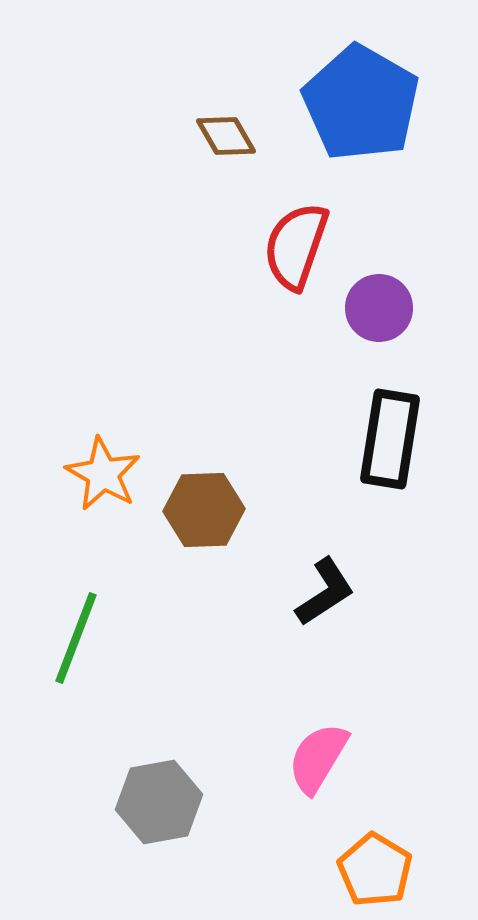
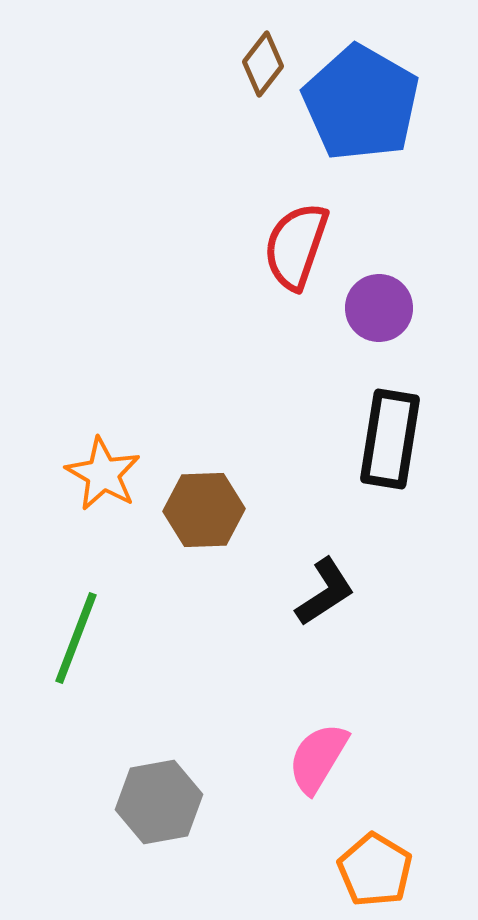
brown diamond: moved 37 px right, 72 px up; rotated 68 degrees clockwise
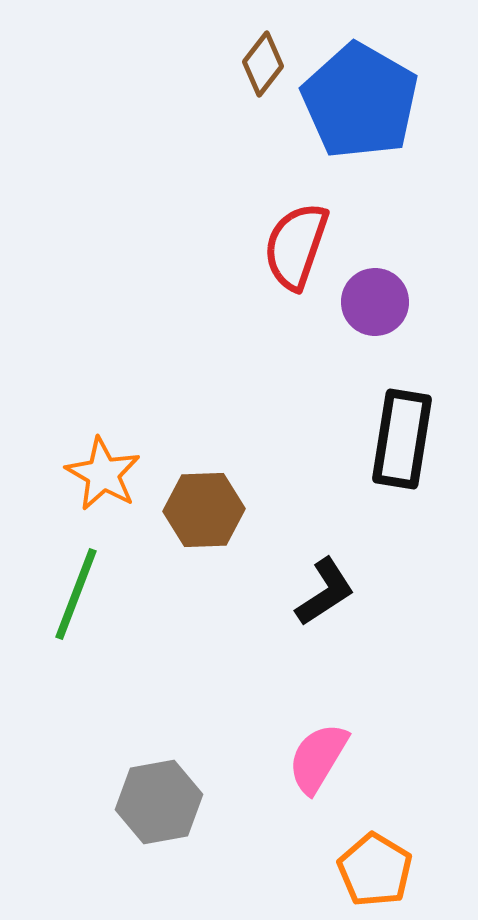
blue pentagon: moved 1 px left, 2 px up
purple circle: moved 4 px left, 6 px up
black rectangle: moved 12 px right
green line: moved 44 px up
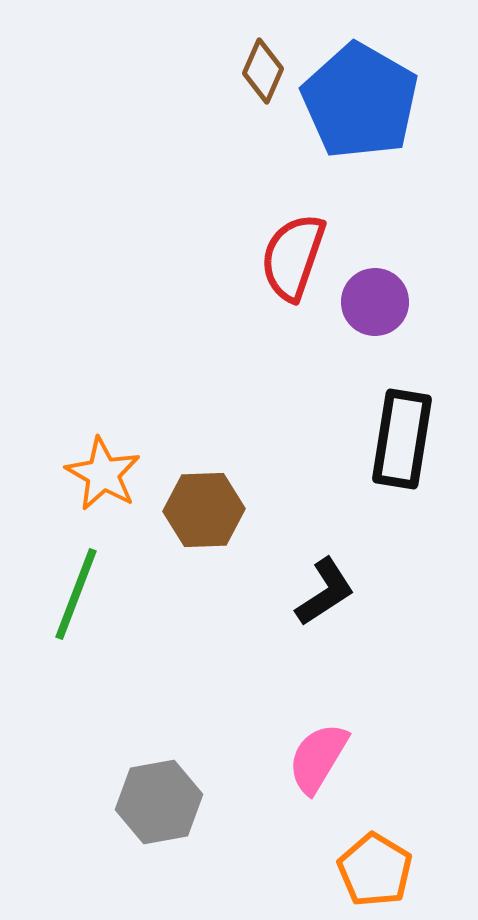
brown diamond: moved 7 px down; rotated 14 degrees counterclockwise
red semicircle: moved 3 px left, 11 px down
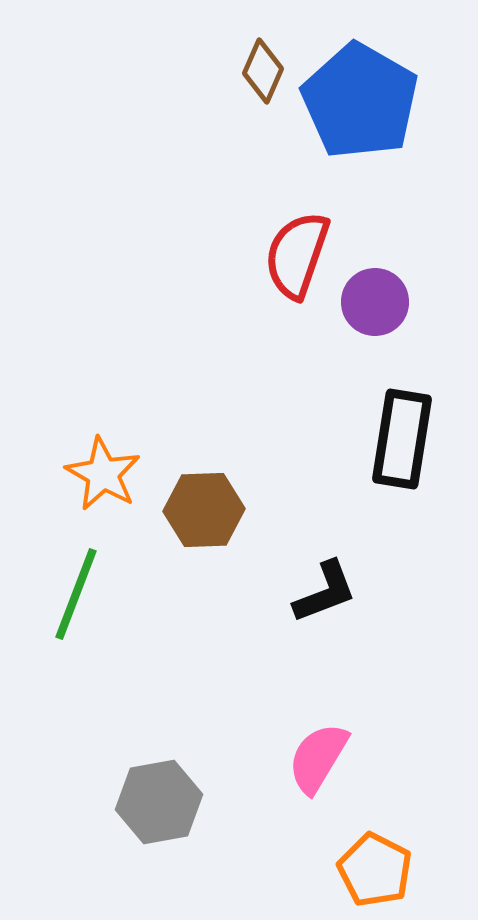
red semicircle: moved 4 px right, 2 px up
black L-shape: rotated 12 degrees clockwise
orange pentagon: rotated 4 degrees counterclockwise
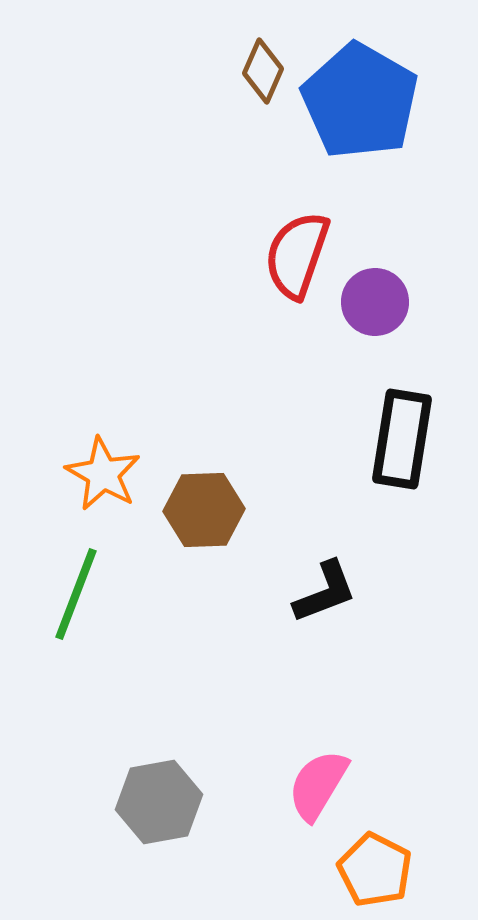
pink semicircle: moved 27 px down
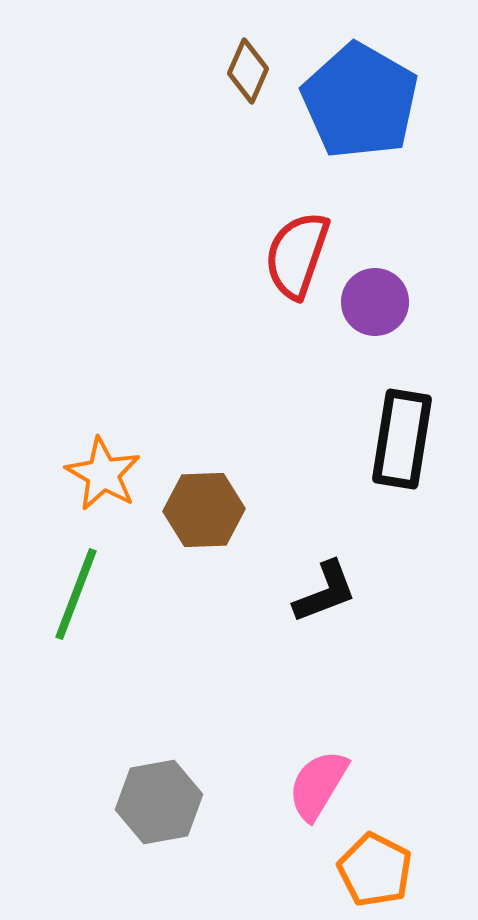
brown diamond: moved 15 px left
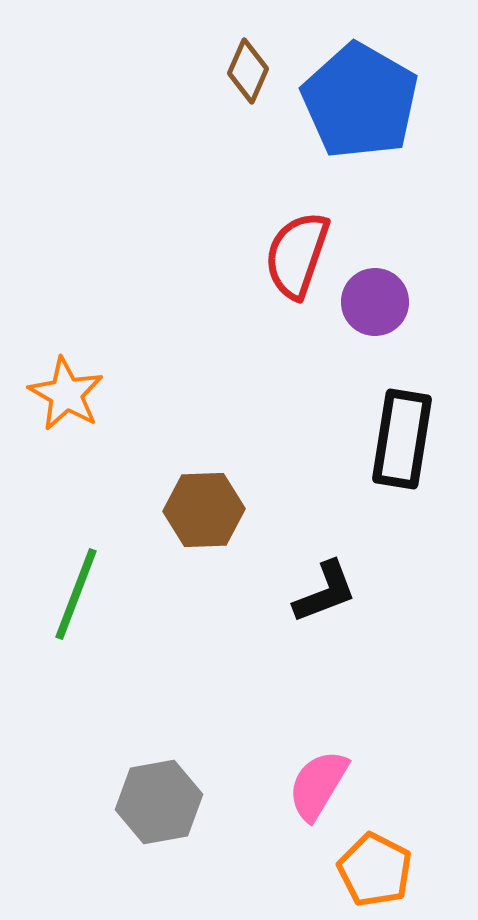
orange star: moved 37 px left, 80 px up
